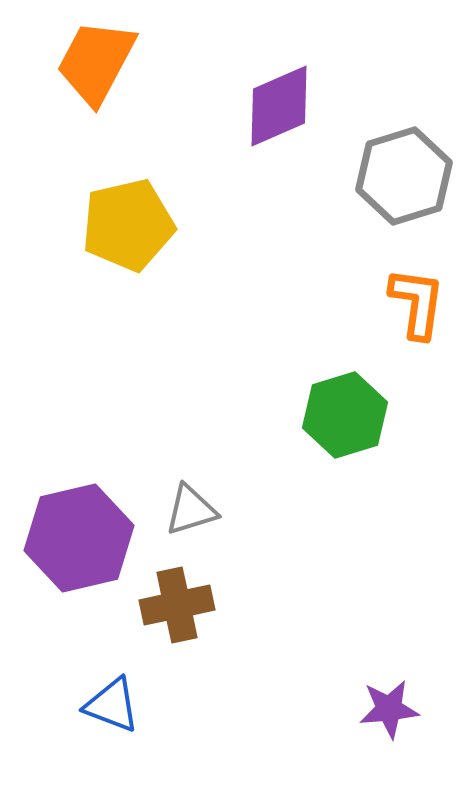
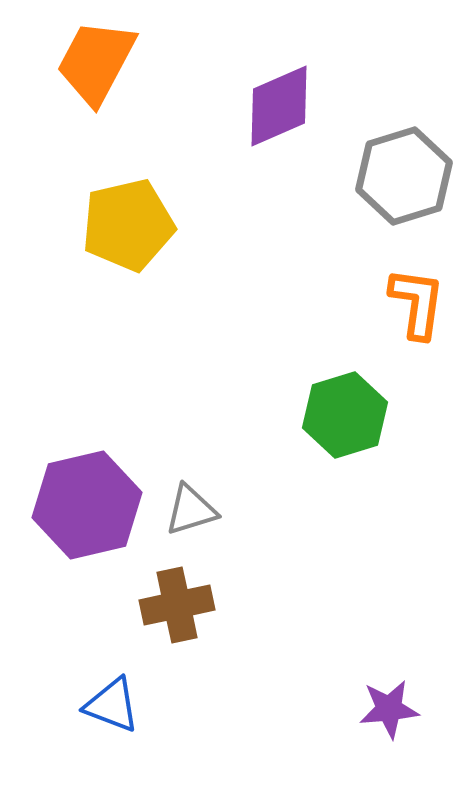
purple hexagon: moved 8 px right, 33 px up
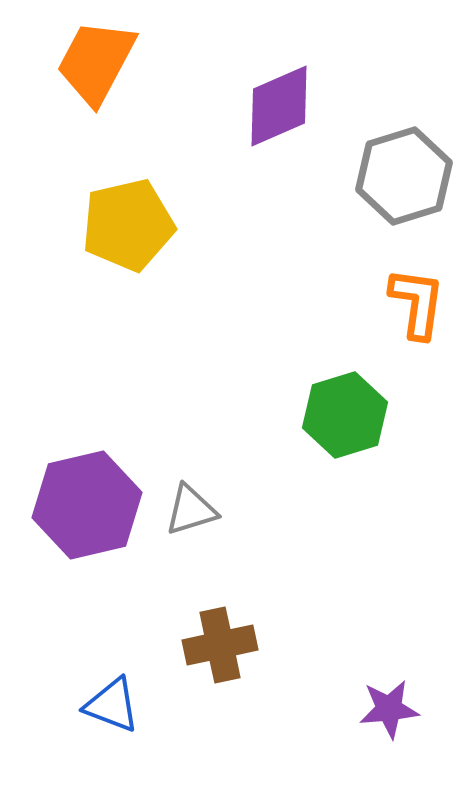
brown cross: moved 43 px right, 40 px down
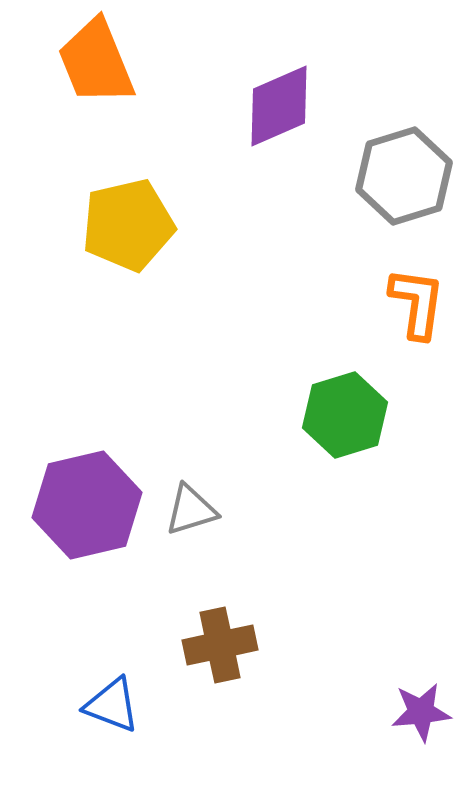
orange trapezoid: rotated 50 degrees counterclockwise
purple star: moved 32 px right, 3 px down
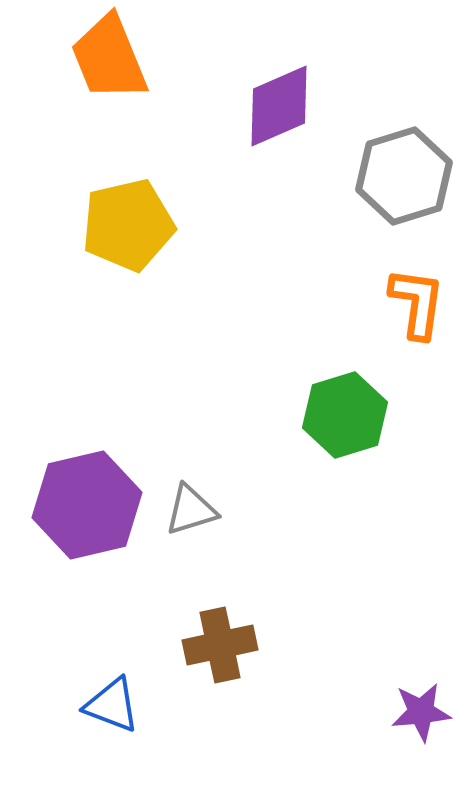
orange trapezoid: moved 13 px right, 4 px up
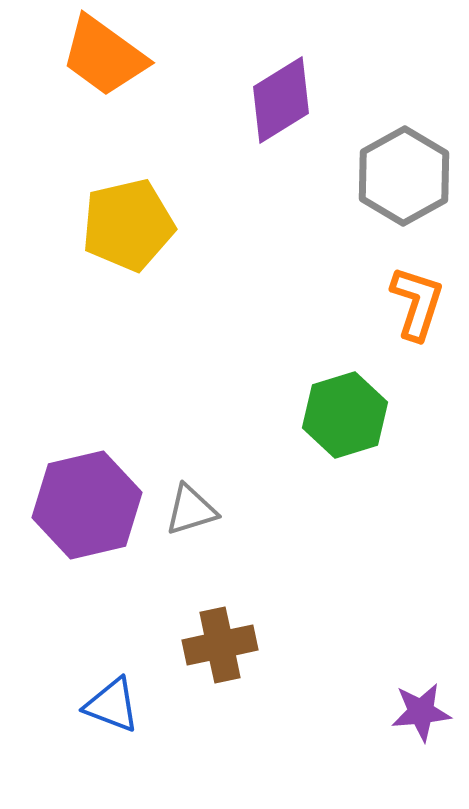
orange trapezoid: moved 5 px left, 2 px up; rotated 32 degrees counterclockwise
purple diamond: moved 2 px right, 6 px up; rotated 8 degrees counterclockwise
gray hexagon: rotated 12 degrees counterclockwise
orange L-shape: rotated 10 degrees clockwise
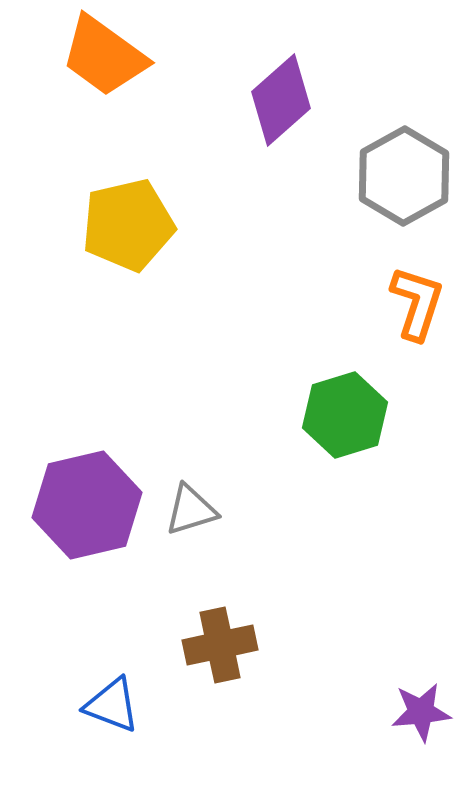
purple diamond: rotated 10 degrees counterclockwise
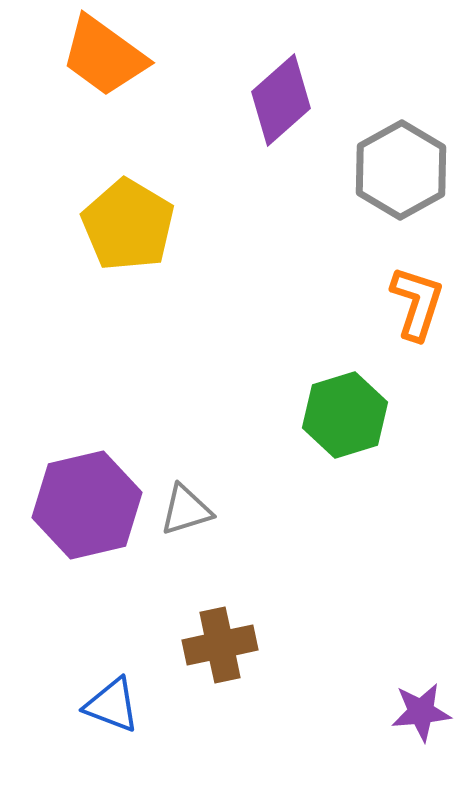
gray hexagon: moved 3 px left, 6 px up
yellow pentagon: rotated 28 degrees counterclockwise
gray triangle: moved 5 px left
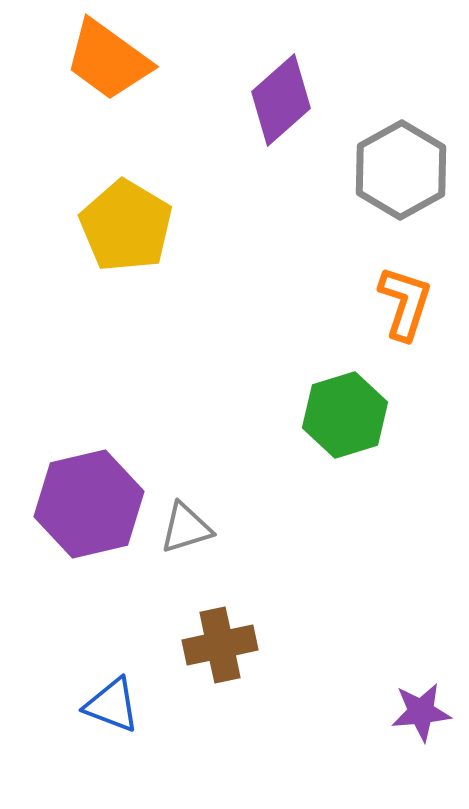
orange trapezoid: moved 4 px right, 4 px down
yellow pentagon: moved 2 px left, 1 px down
orange L-shape: moved 12 px left
purple hexagon: moved 2 px right, 1 px up
gray triangle: moved 18 px down
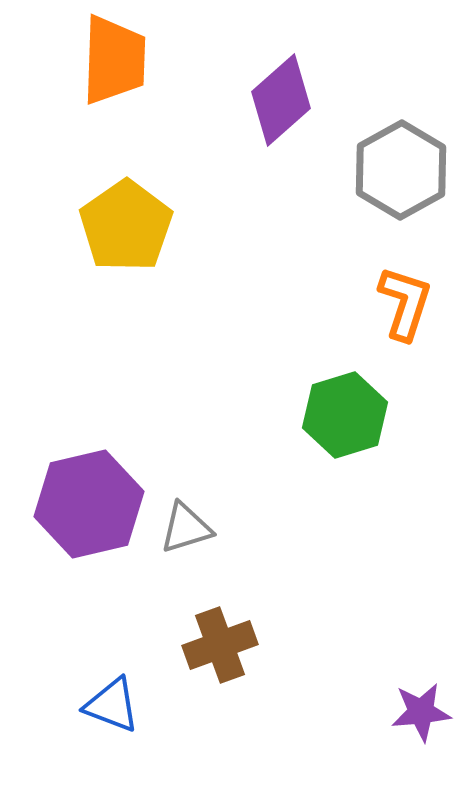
orange trapezoid: moved 6 px right; rotated 124 degrees counterclockwise
yellow pentagon: rotated 6 degrees clockwise
brown cross: rotated 8 degrees counterclockwise
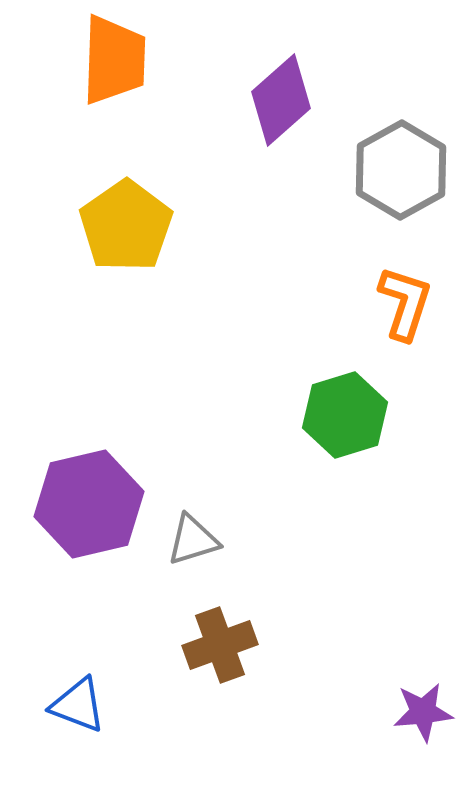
gray triangle: moved 7 px right, 12 px down
blue triangle: moved 34 px left
purple star: moved 2 px right
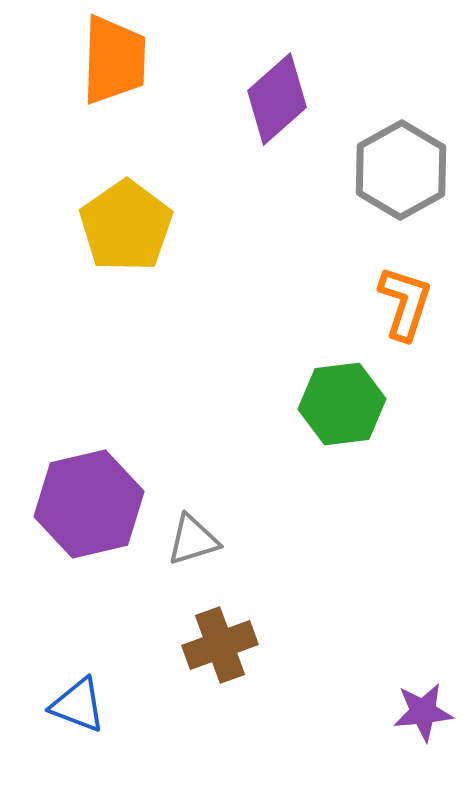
purple diamond: moved 4 px left, 1 px up
green hexagon: moved 3 px left, 11 px up; rotated 10 degrees clockwise
